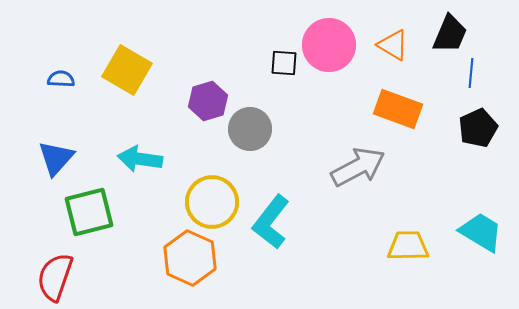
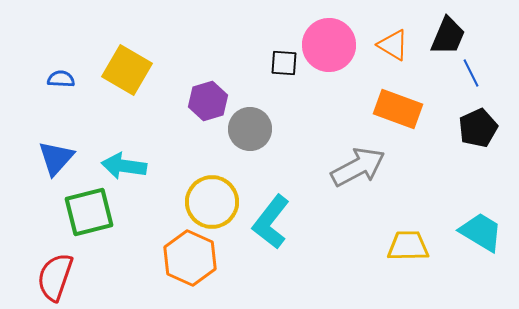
black trapezoid: moved 2 px left, 2 px down
blue line: rotated 32 degrees counterclockwise
cyan arrow: moved 16 px left, 7 px down
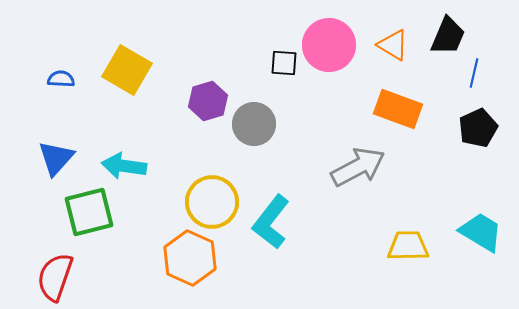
blue line: moved 3 px right; rotated 40 degrees clockwise
gray circle: moved 4 px right, 5 px up
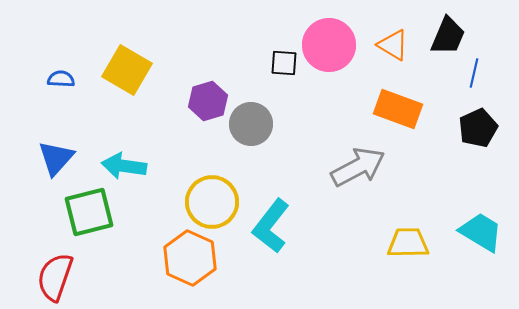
gray circle: moved 3 px left
cyan L-shape: moved 4 px down
yellow trapezoid: moved 3 px up
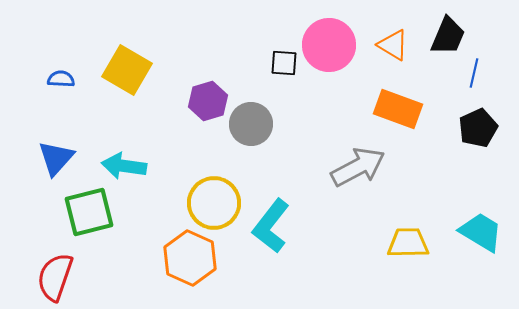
yellow circle: moved 2 px right, 1 px down
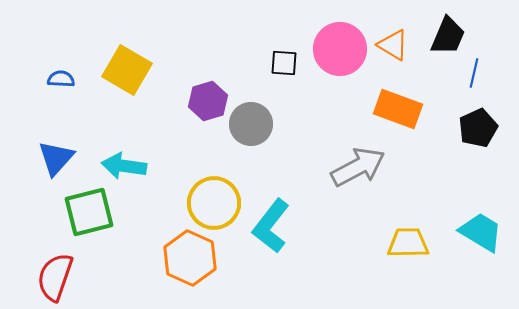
pink circle: moved 11 px right, 4 px down
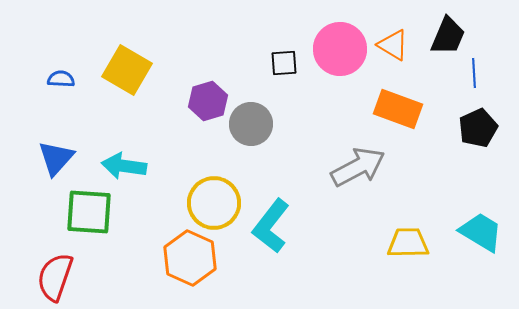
black square: rotated 8 degrees counterclockwise
blue line: rotated 16 degrees counterclockwise
green square: rotated 18 degrees clockwise
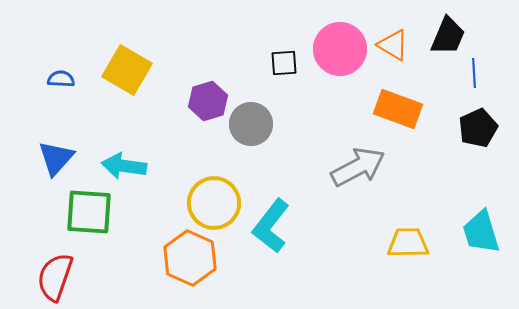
cyan trapezoid: rotated 138 degrees counterclockwise
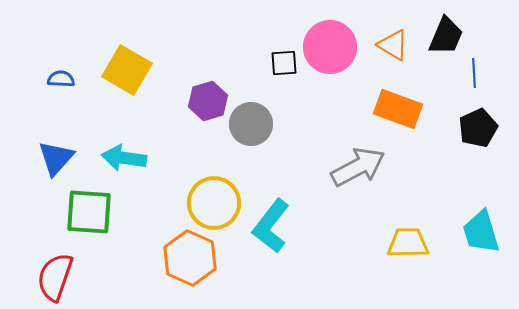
black trapezoid: moved 2 px left
pink circle: moved 10 px left, 2 px up
cyan arrow: moved 8 px up
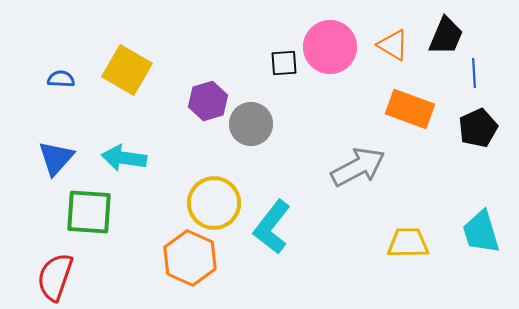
orange rectangle: moved 12 px right
cyan L-shape: moved 1 px right, 1 px down
